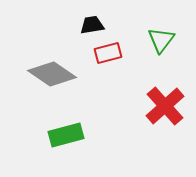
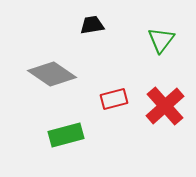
red rectangle: moved 6 px right, 46 px down
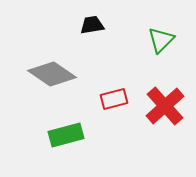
green triangle: rotated 8 degrees clockwise
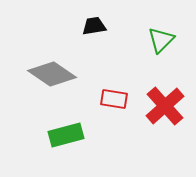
black trapezoid: moved 2 px right, 1 px down
red rectangle: rotated 24 degrees clockwise
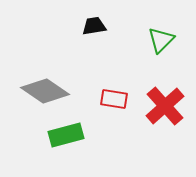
gray diamond: moved 7 px left, 17 px down
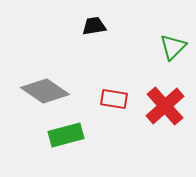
green triangle: moved 12 px right, 7 px down
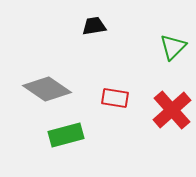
gray diamond: moved 2 px right, 2 px up
red rectangle: moved 1 px right, 1 px up
red cross: moved 7 px right, 4 px down
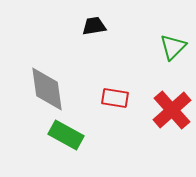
gray diamond: rotated 48 degrees clockwise
green rectangle: rotated 44 degrees clockwise
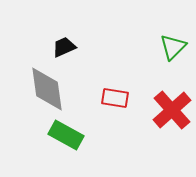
black trapezoid: moved 30 px left, 21 px down; rotated 15 degrees counterclockwise
